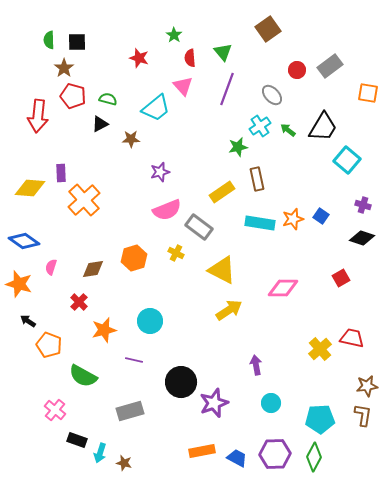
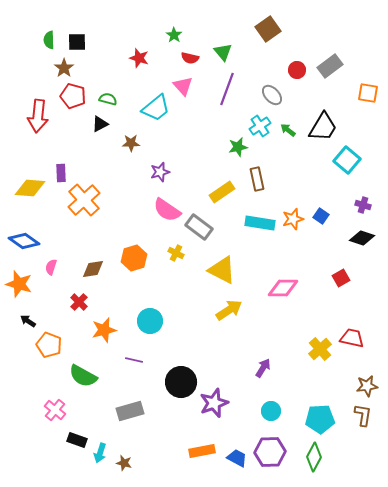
red semicircle at (190, 58): rotated 72 degrees counterclockwise
brown star at (131, 139): moved 4 px down
pink semicircle at (167, 210): rotated 56 degrees clockwise
purple arrow at (256, 365): moved 7 px right, 3 px down; rotated 42 degrees clockwise
cyan circle at (271, 403): moved 8 px down
purple hexagon at (275, 454): moved 5 px left, 2 px up
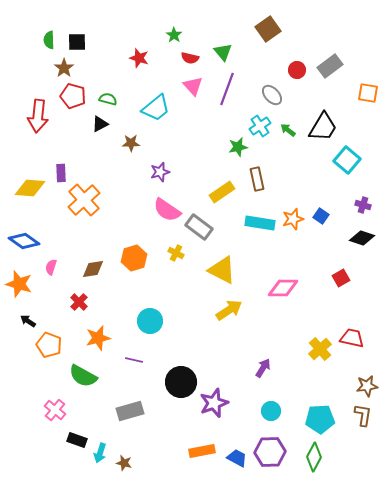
pink triangle at (183, 86): moved 10 px right
orange star at (104, 330): moved 6 px left, 8 px down
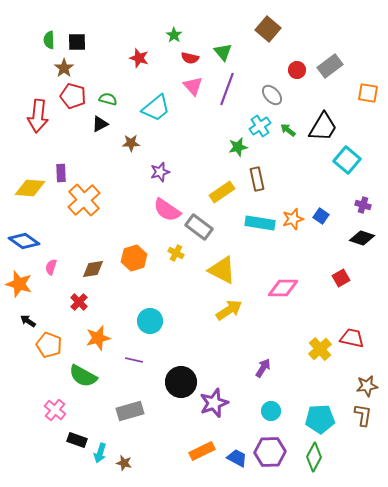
brown square at (268, 29): rotated 15 degrees counterclockwise
orange rectangle at (202, 451): rotated 15 degrees counterclockwise
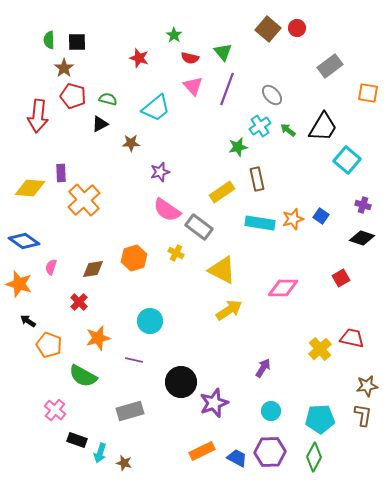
red circle at (297, 70): moved 42 px up
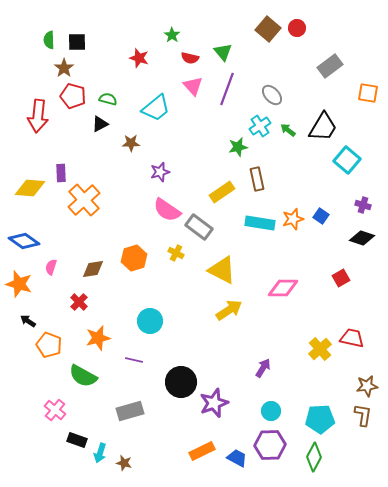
green star at (174, 35): moved 2 px left
purple hexagon at (270, 452): moved 7 px up
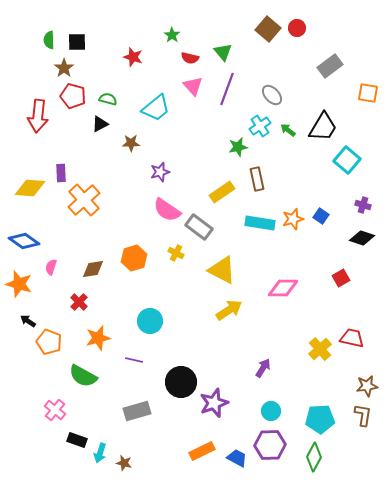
red star at (139, 58): moved 6 px left, 1 px up
orange pentagon at (49, 345): moved 3 px up
gray rectangle at (130, 411): moved 7 px right
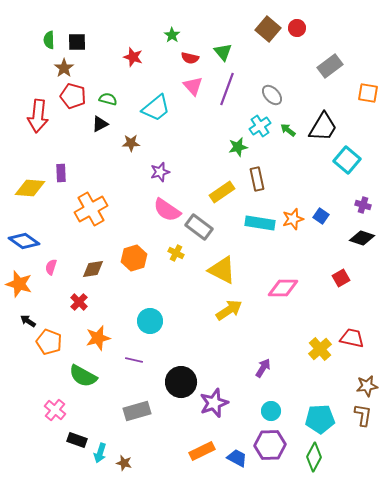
orange cross at (84, 200): moved 7 px right, 9 px down; rotated 12 degrees clockwise
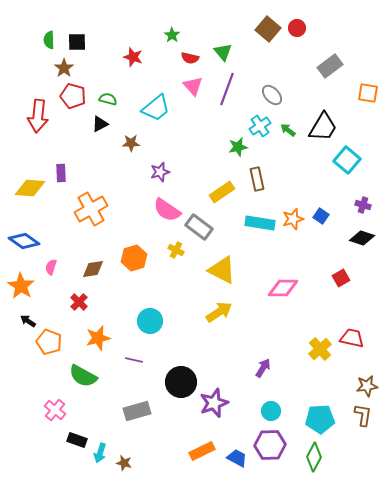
yellow cross at (176, 253): moved 3 px up
orange star at (19, 284): moved 2 px right, 2 px down; rotated 16 degrees clockwise
yellow arrow at (229, 310): moved 10 px left, 2 px down
